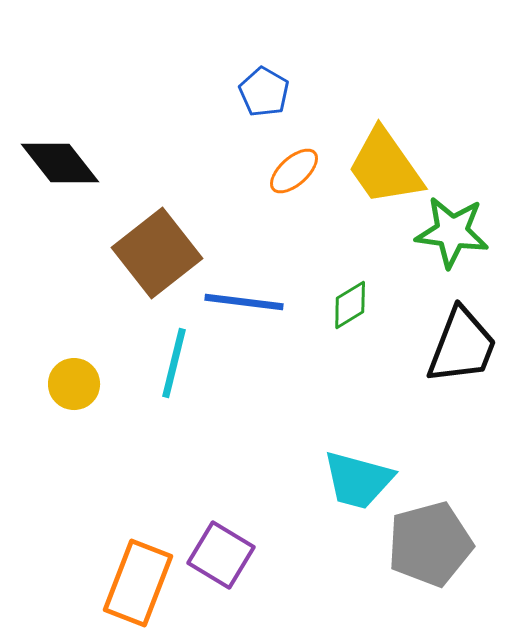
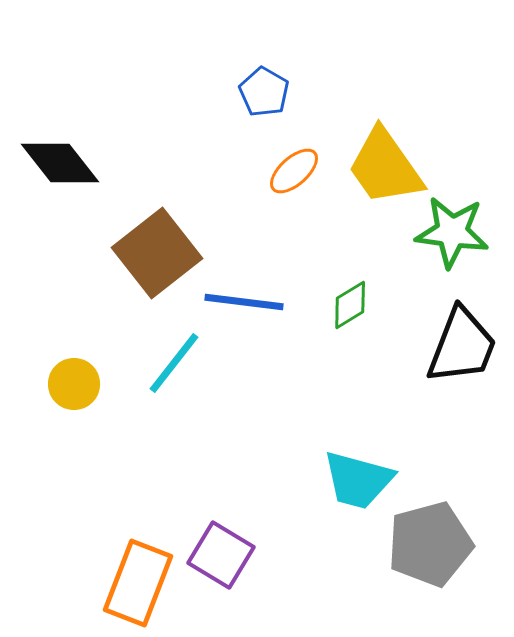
cyan line: rotated 24 degrees clockwise
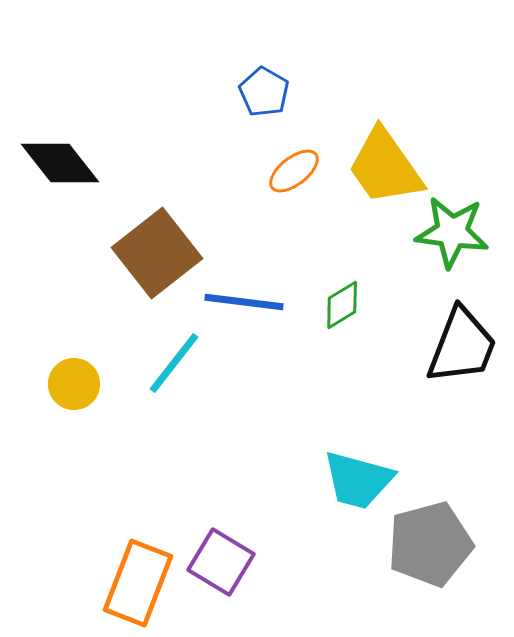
orange ellipse: rotated 4 degrees clockwise
green diamond: moved 8 px left
purple square: moved 7 px down
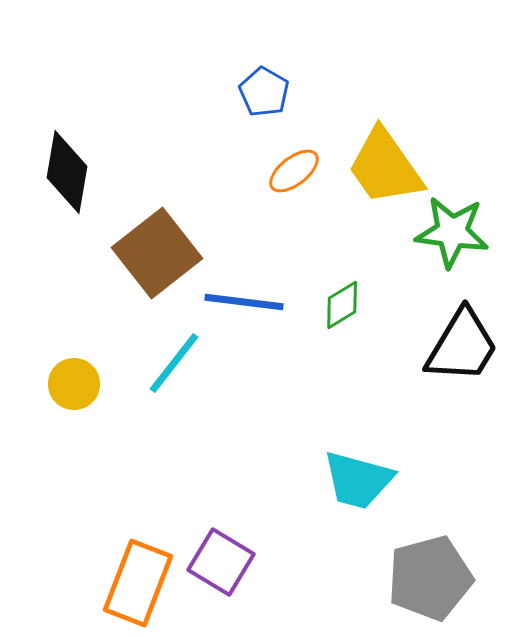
black diamond: moved 7 px right, 9 px down; rotated 48 degrees clockwise
black trapezoid: rotated 10 degrees clockwise
gray pentagon: moved 34 px down
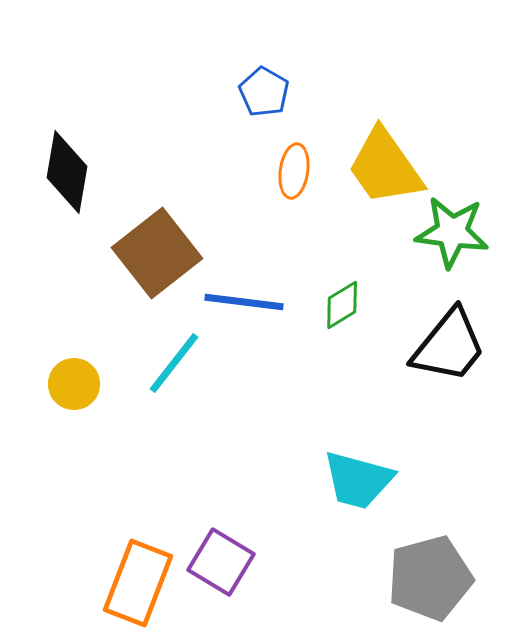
orange ellipse: rotated 44 degrees counterclockwise
black trapezoid: moved 13 px left; rotated 8 degrees clockwise
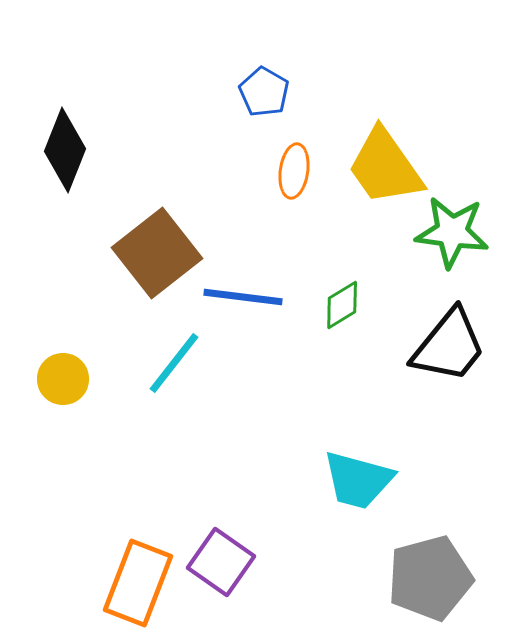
black diamond: moved 2 px left, 22 px up; rotated 12 degrees clockwise
blue line: moved 1 px left, 5 px up
yellow circle: moved 11 px left, 5 px up
purple square: rotated 4 degrees clockwise
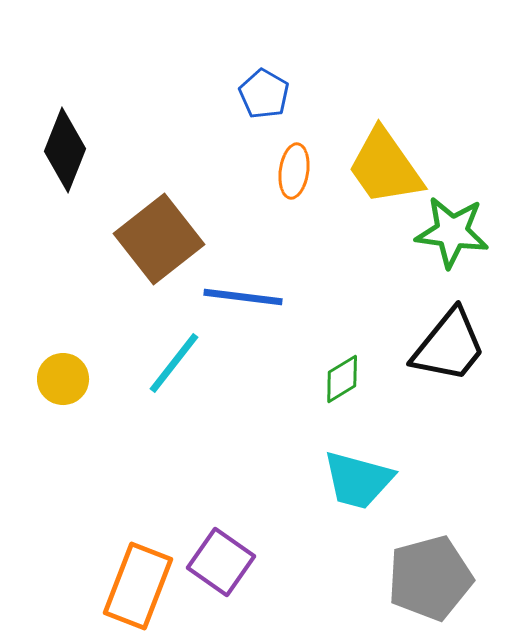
blue pentagon: moved 2 px down
brown square: moved 2 px right, 14 px up
green diamond: moved 74 px down
orange rectangle: moved 3 px down
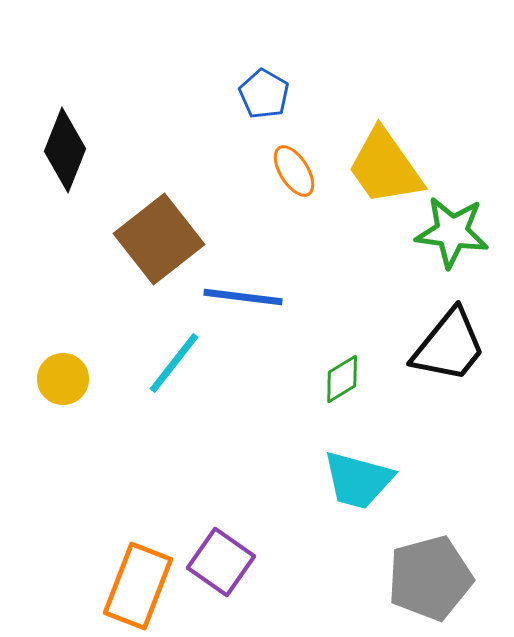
orange ellipse: rotated 40 degrees counterclockwise
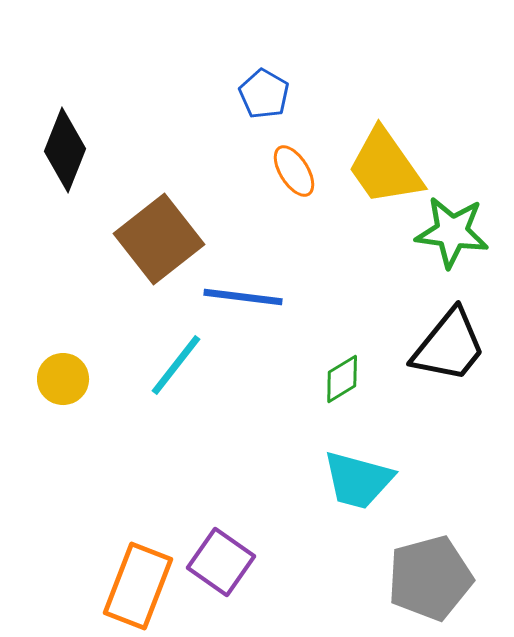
cyan line: moved 2 px right, 2 px down
